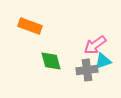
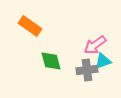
orange rectangle: rotated 15 degrees clockwise
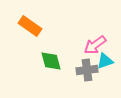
cyan triangle: moved 2 px right
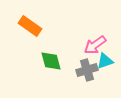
gray cross: rotated 10 degrees counterclockwise
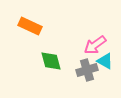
orange rectangle: rotated 10 degrees counterclockwise
cyan triangle: rotated 48 degrees clockwise
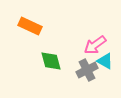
gray cross: rotated 10 degrees counterclockwise
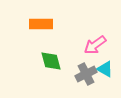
orange rectangle: moved 11 px right, 2 px up; rotated 25 degrees counterclockwise
cyan triangle: moved 8 px down
gray cross: moved 1 px left, 4 px down
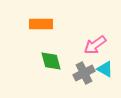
gray cross: moved 2 px left, 1 px up
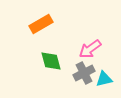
orange rectangle: rotated 30 degrees counterclockwise
pink arrow: moved 5 px left, 4 px down
cyan triangle: moved 1 px left, 10 px down; rotated 42 degrees counterclockwise
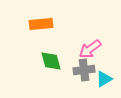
orange rectangle: rotated 25 degrees clockwise
gray cross: moved 3 px up; rotated 20 degrees clockwise
cyan triangle: rotated 18 degrees counterclockwise
